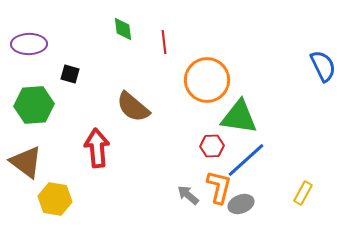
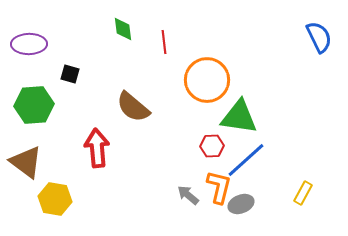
blue semicircle: moved 4 px left, 29 px up
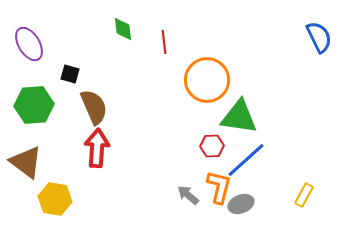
purple ellipse: rotated 60 degrees clockwise
brown semicircle: moved 39 px left; rotated 153 degrees counterclockwise
red arrow: rotated 9 degrees clockwise
yellow rectangle: moved 1 px right, 2 px down
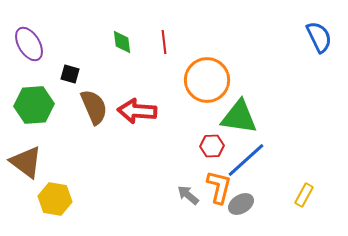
green diamond: moved 1 px left, 13 px down
red arrow: moved 40 px right, 37 px up; rotated 90 degrees counterclockwise
gray ellipse: rotated 10 degrees counterclockwise
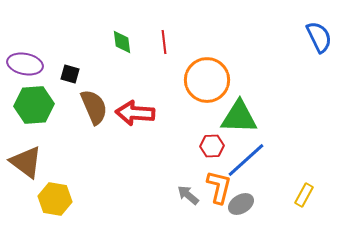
purple ellipse: moved 4 px left, 20 px down; rotated 48 degrees counterclockwise
red arrow: moved 2 px left, 2 px down
green triangle: rotated 6 degrees counterclockwise
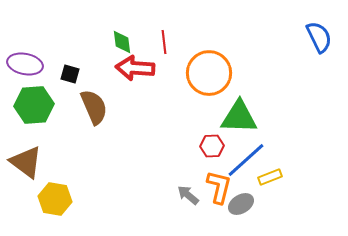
orange circle: moved 2 px right, 7 px up
red arrow: moved 45 px up
yellow rectangle: moved 34 px left, 18 px up; rotated 40 degrees clockwise
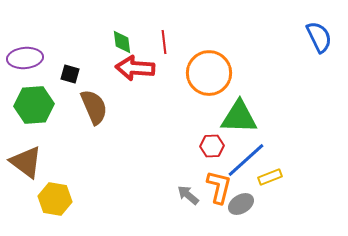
purple ellipse: moved 6 px up; rotated 16 degrees counterclockwise
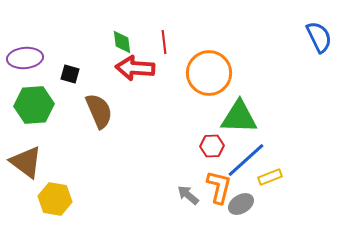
brown semicircle: moved 5 px right, 4 px down
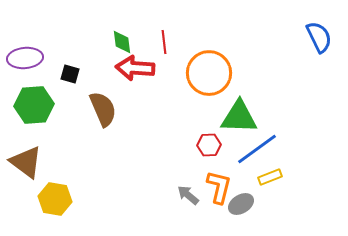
brown semicircle: moved 4 px right, 2 px up
red hexagon: moved 3 px left, 1 px up
blue line: moved 11 px right, 11 px up; rotated 6 degrees clockwise
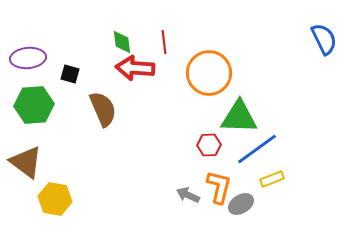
blue semicircle: moved 5 px right, 2 px down
purple ellipse: moved 3 px right
yellow rectangle: moved 2 px right, 2 px down
gray arrow: rotated 15 degrees counterclockwise
